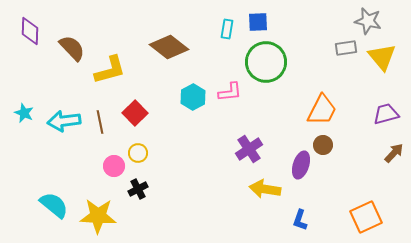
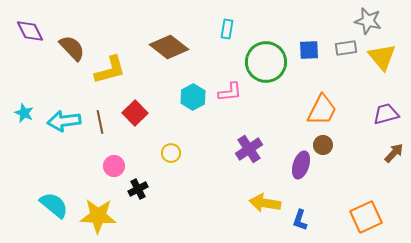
blue square: moved 51 px right, 28 px down
purple diamond: rotated 28 degrees counterclockwise
yellow circle: moved 33 px right
yellow arrow: moved 14 px down
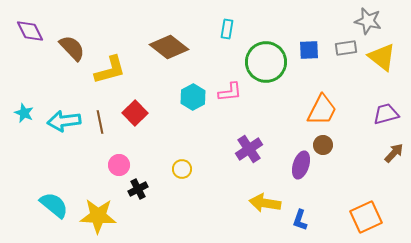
yellow triangle: rotated 12 degrees counterclockwise
yellow circle: moved 11 px right, 16 px down
pink circle: moved 5 px right, 1 px up
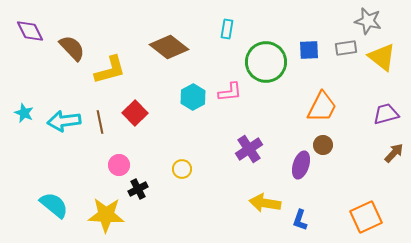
orange trapezoid: moved 3 px up
yellow star: moved 8 px right, 1 px up
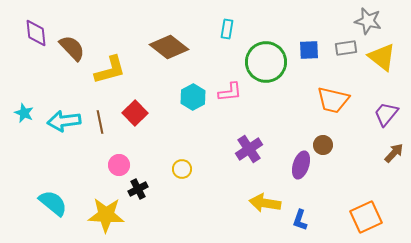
purple diamond: moved 6 px right, 2 px down; rotated 20 degrees clockwise
orange trapezoid: moved 11 px right, 7 px up; rotated 76 degrees clockwise
purple trapezoid: rotated 36 degrees counterclockwise
cyan semicircle: moved 1 px left, 2 px up
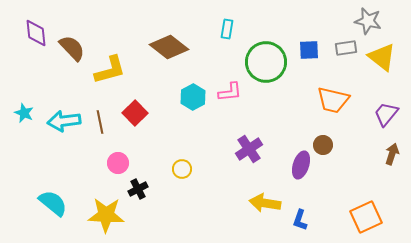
brown arrow: moved 2 px left, 1 px down; rotated 25 degrees counterclockwise
pink circle: moved 1 px left, 2 px up
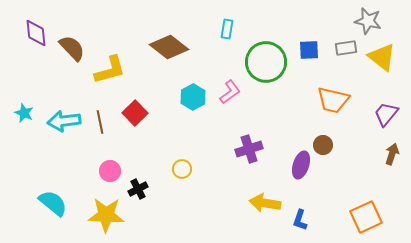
pink L-shape: rotated 30 degrees counterclockwise
purple cross: rotated 16 degrees clockwise
pink circle: moved 8 px left, 8 px down
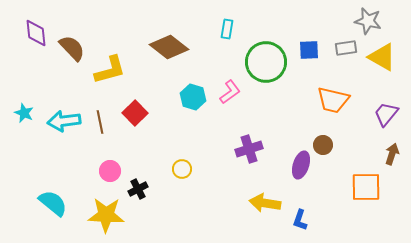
yellow triangle: rotated 8 degrees counterclockwise
cyan hexagon: rotated 15 degrees counterclockwise
orange square: moved 30 px up; rotated 24 degrees clockwise
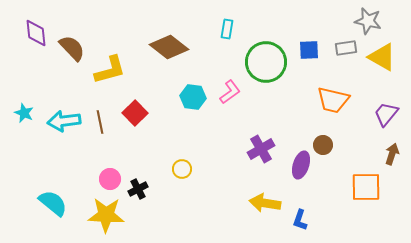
cyan hexagon: rotated 10 degrees counterclockwise
purple cross: moved 12 px right; rotated 12 degrees counterclockwise
pink circle: moved 8 px down
